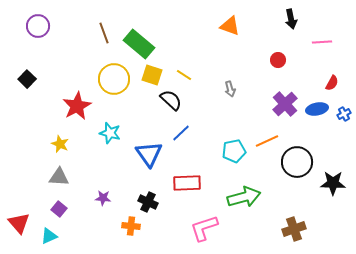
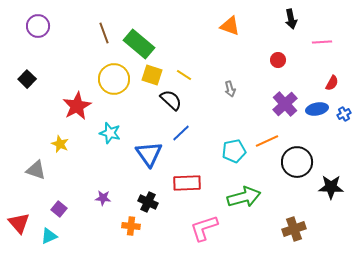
gray triangle: moved 23 px left, 7 px up; rotated 15 degrees clockwise
black star: moved 2 px left, 4 px down
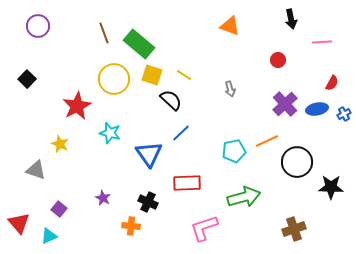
purple star: rotated 21 degrees clockwise
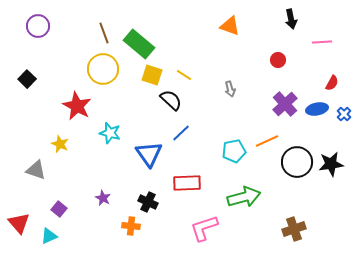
yellow circle: moved 11 px left, 10 px up
red star: rotated 16 degrees counterclockwise
blue cross: rotated 16 degrees counterclockwise
black star: moved 23 px up; rotated 10 degrees counterclockwise
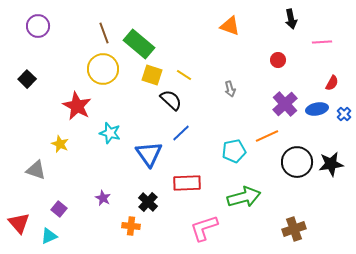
orange line: moved 5 px up
black cross: rotated 18 degrees clockwise
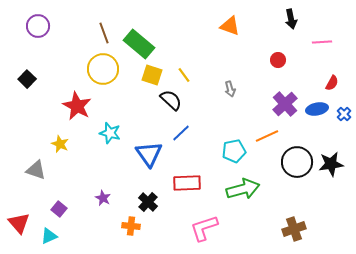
yellow line: rotated 21 degrees clockwise
green arrow: moved 1 px left, 8 px up
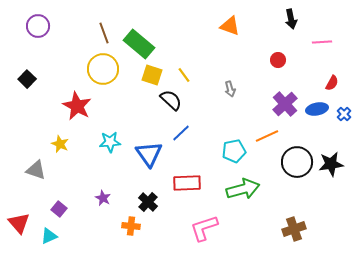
cyan star: moved 9 px down; rotated 20 degrees counterclockwise
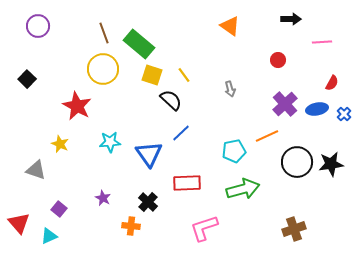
black arrow: rotated 78 degrees counterclockwise
orange triangle: rotated 15 degrees clockwise
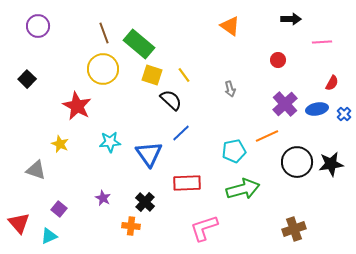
black cross: moved 3 px left
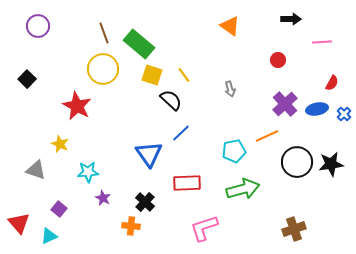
cyan star: moved 22 px left, 30 px down
